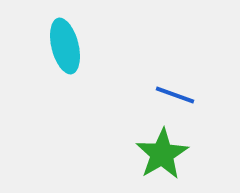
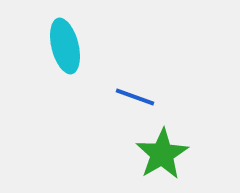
blue line: moved 40 px left, 2 px down
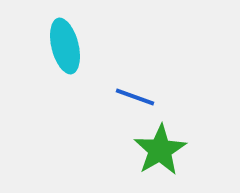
green star: moved 2 px left, 4 px up
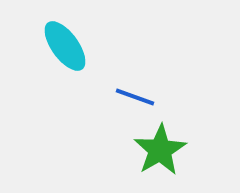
cyan ellipse: rotated 22 degrees counterclockwise
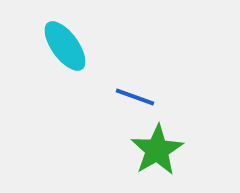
green star: moved 3 px left
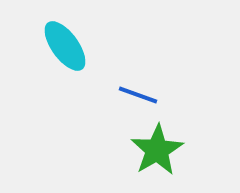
blue line: moved 3 px right, 2 px up
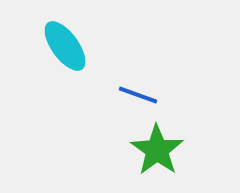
green star: rotated 6 degrees counterclockwise
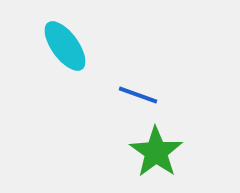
green star: moved 1 px left, 2 px down
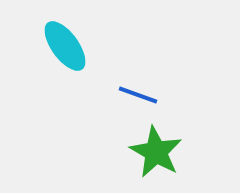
green star: rotated 6 degrees counterclockwise
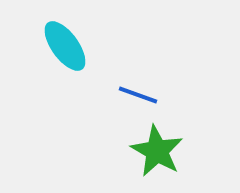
green star: moved 1 px right, 1 px up
